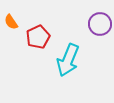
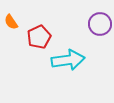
red pentagon: moved 1 px right
cyan arrow: rotated 120 degrees counterclockwise
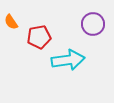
purple circle: moved 7 px left
red pentagon: rotated 15 degrees clockwise
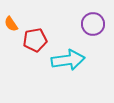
orange semicircle: moved 2 px down
red pentagon: moved 4 px left, 3 px down
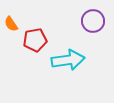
purple circle: moved 3 px up
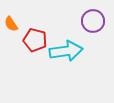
red pentagon: rotated 25 degrees clockwise
cyan arrow: moved 2 px left, 9 px up
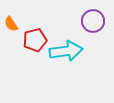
red pentagon: rotated 30 degrees counterclockwise
